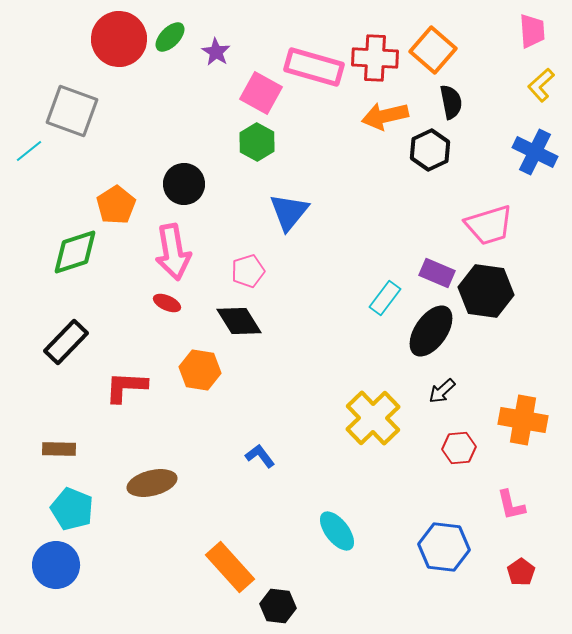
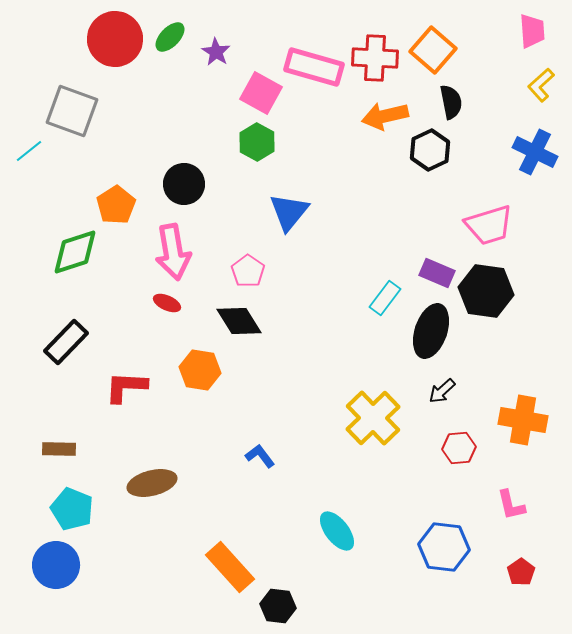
red circle at (119, 39): moved 4 px left
pink pentagon at (248, 271): rotated 20 degrees counterclockwise
black ellipse at (431, 331): rotated 16 degrees counterclockwise
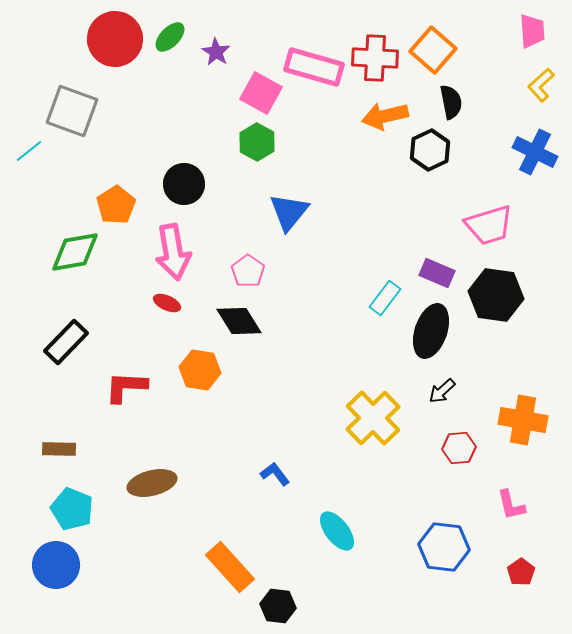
green diamond at (75, 252): rotated 8 degrees clockwise
black hexagon at (486, 291): moved 10 px right, 4 px down
blue L-shape at (260, 456): moved 15 px right, 18 px down
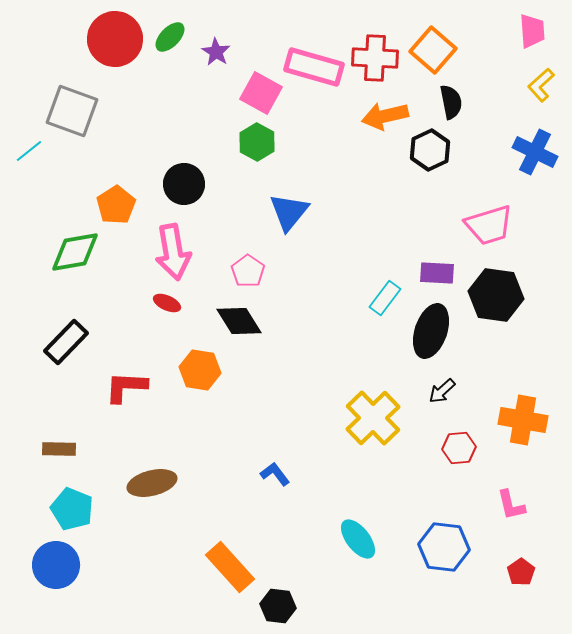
purple rectangle at (437, 273): rotated 20 degrees counterclockwise
cyan ellipse at (337, 531): moved 21 px right, 8 px down
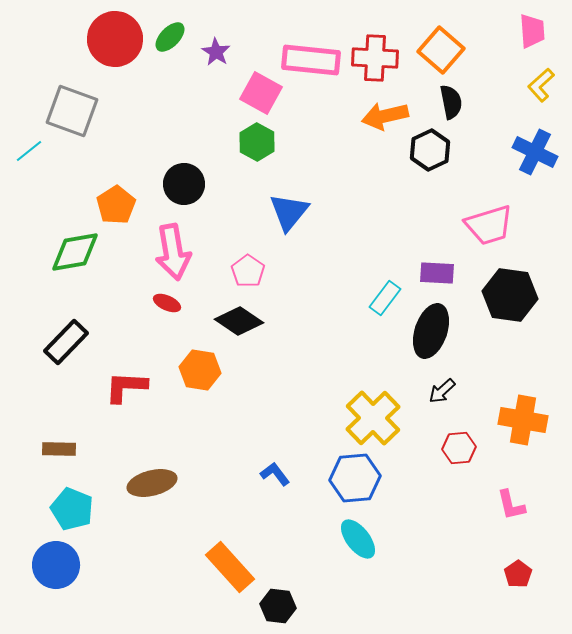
orange square at (433, 50): moved 8 px right
pink rectangle at (314, 67): moved 3 px left, 7 px up; rotated 10 degrees counterclockwise
black hexagon at (496, 295): moved 14 px right
black diamond at (239, 321): rotated 24 degrees counterclockwise
blue hexagon at (444, 547): moved 89 px left, 69 px up; rotated 12 degrees counterclockwise
red pentagon at (521, 572): moved 3 px left, 2 px down
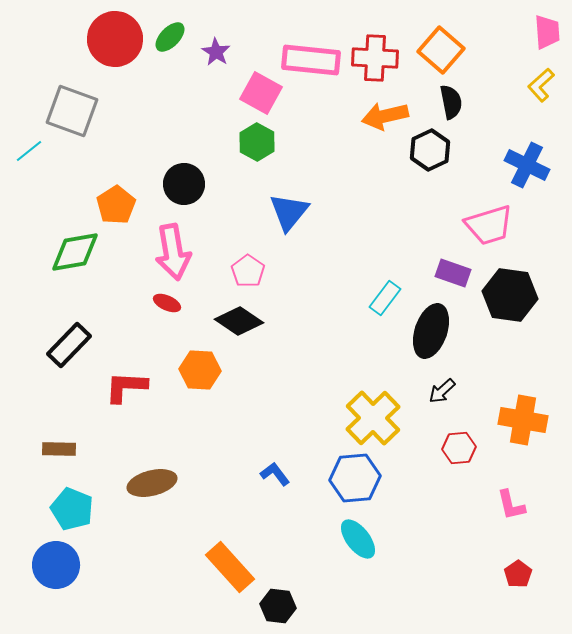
pink trapezoid at (532, 31): moved 15 px right, 1 px down
blue cross at (535, 152): moved 8 px left, 13 px down
purple rectangle at (437, 273): moved 16 px right; rotated 16 degrees clockwise
black rectangle at (66, 342): moved 3 px right, 3 px down
orange hexagon at (200, 370): rotated 6 degrees counterclockwise
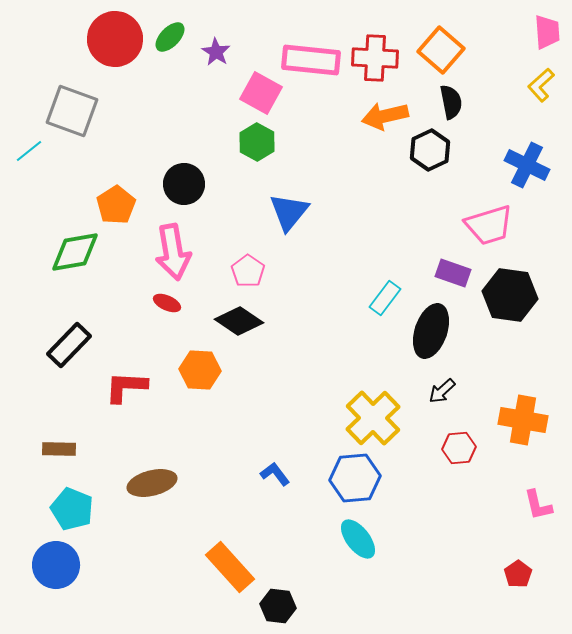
pink L-shape at (511, 505): moved 27 px right
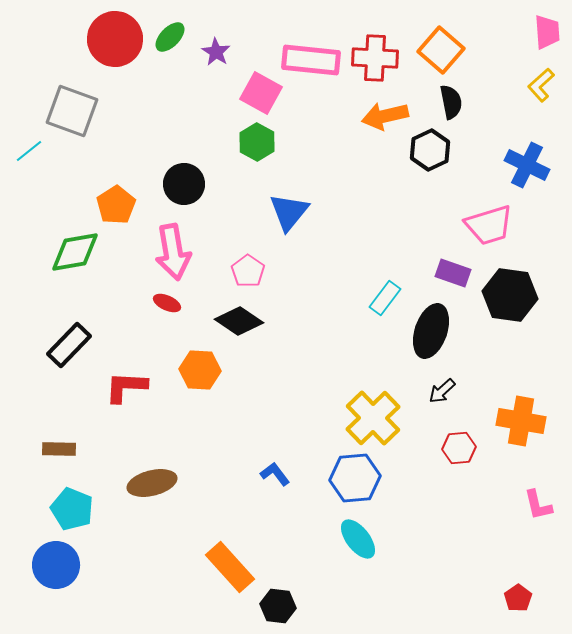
orange cross at (523, 420): moved 2 px left, 1 px down
red pentagon at (518, 574): moved 24 px down
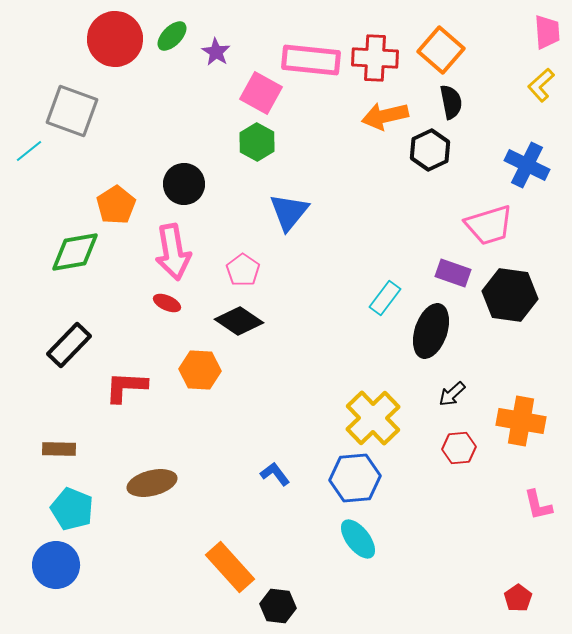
green ellipse at (170, 37): moved 2 px right, 1 px up
pink pentagon at (248, 271): moved 5 px left, 1 px up
black arrow at (442, 391): moved 10 px right, 3 px down
